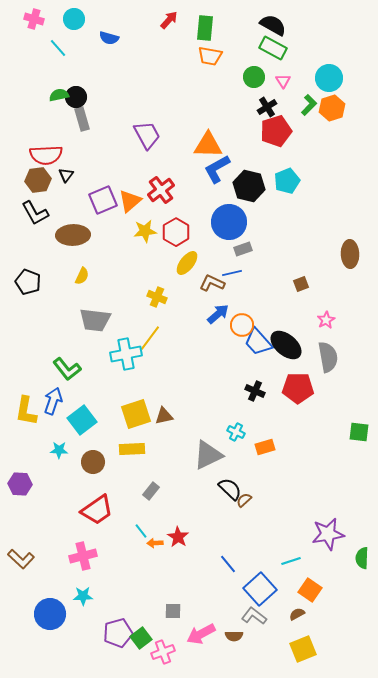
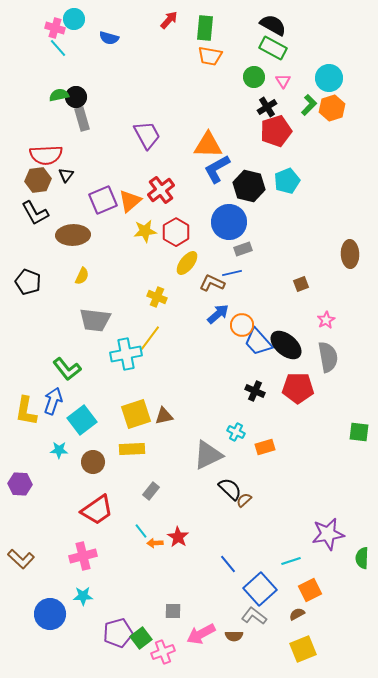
pink cross at (34, 19): moved 21 px right, 9 px down
orange square at (310, 590): rotated 30 degrees clockwise
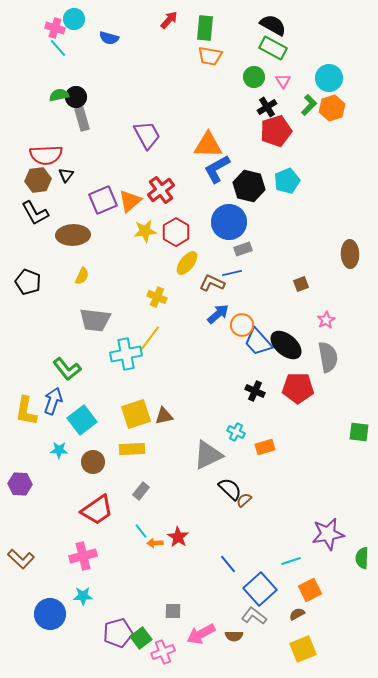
gray rectangle at (151, 491): moved 10 px left
